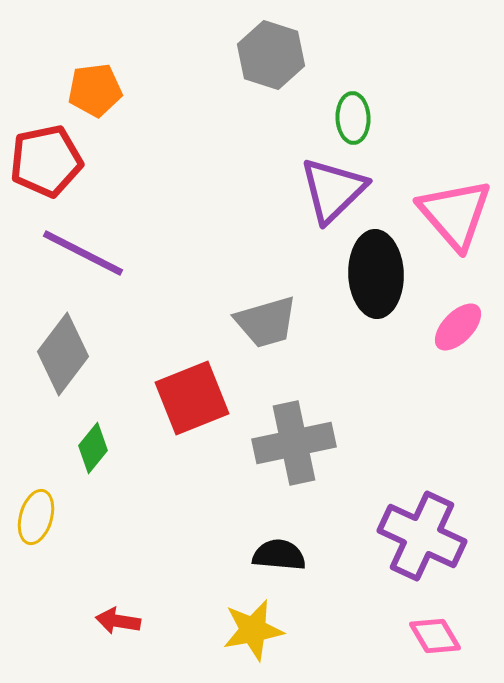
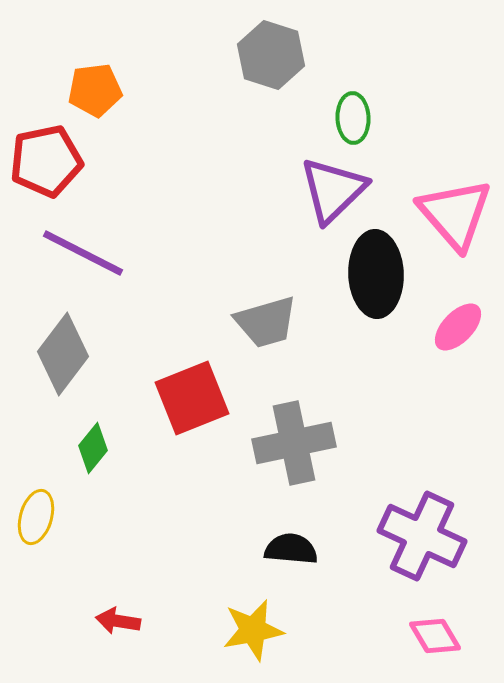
black semicircle: moved 12 px right, 6 px up
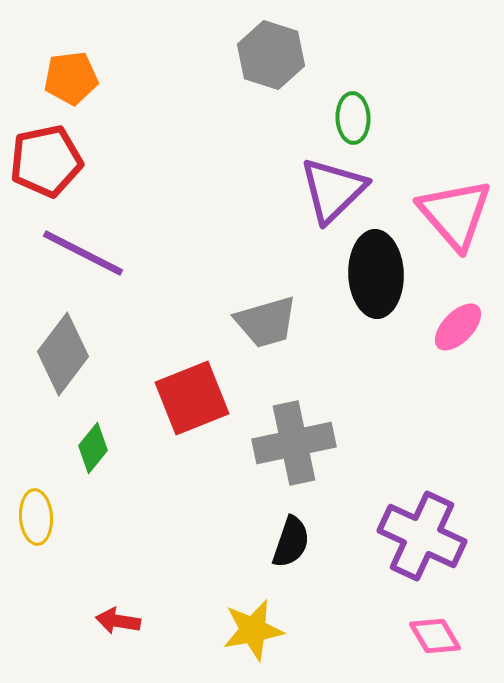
orange pentagon: moved 24 px left, 12 px up
yellow ellipse: rotated 20 degrees counterclockwise
black semicircle: moved 7 px up; rotated 104 degrees clockwise
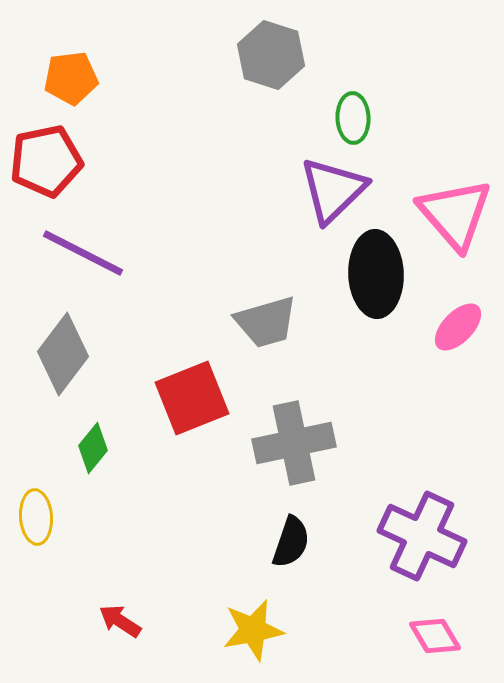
red arrow: moved 2 px right; rotated 24 degrees clockwise
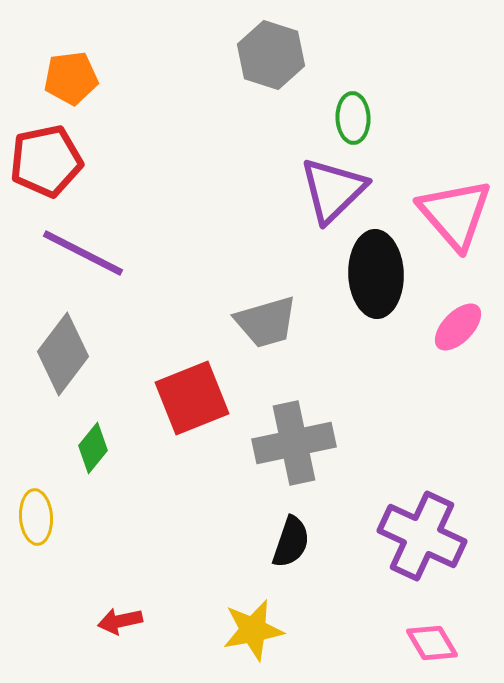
red arrow: rotated 45 degrees counterclockwise
pink diamond: moved 3 px left, 7 px down
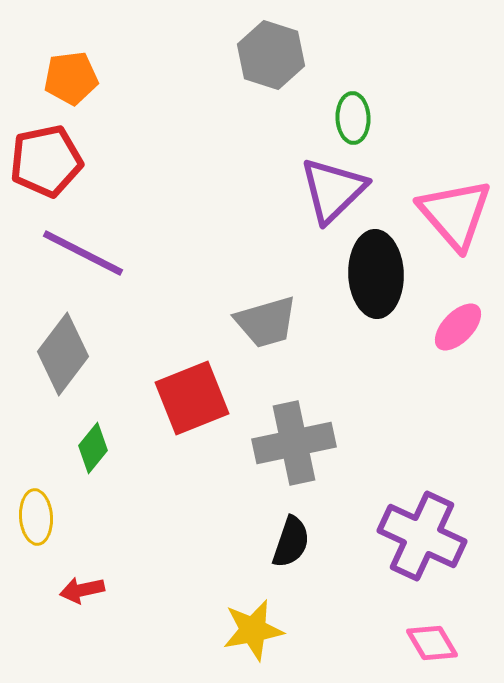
red arrow: moved 38 px left, 31 px up
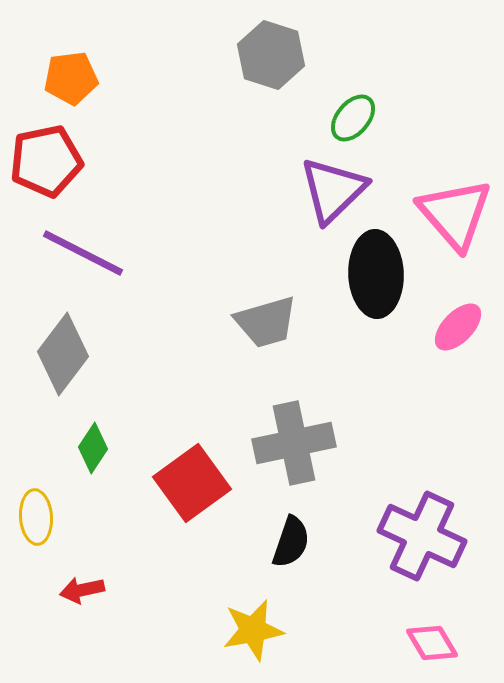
green ellipse: rotated 42 degrees clockwise
red square: moved 85 px down; rotated 14 degrees counterclockwise
green diamond: rotated 6 degrees counterclockwise
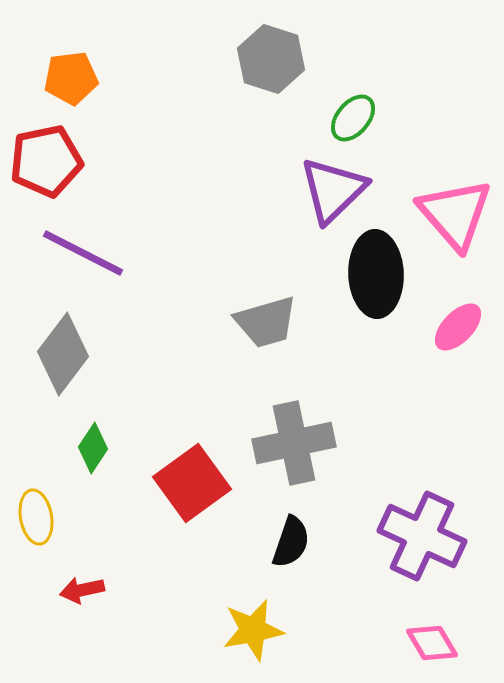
gray hexagon: moved 4 px down
yellow ellipse: rotated 6 degrees counterclockwise
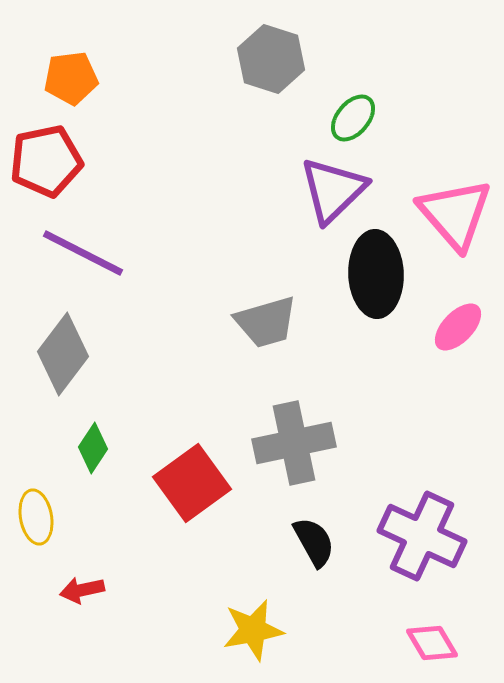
black semicircle: moved 23 px right; rotated 48 degrees counterclockwise
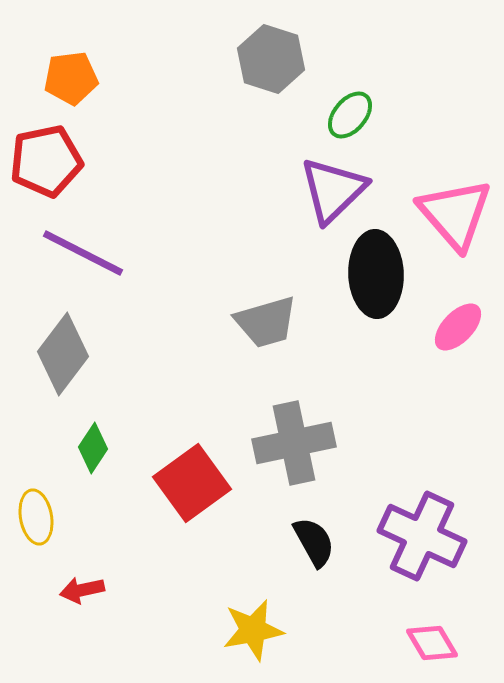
green ellipse: moved 3 px left, 3 px up
